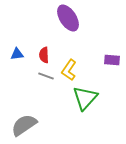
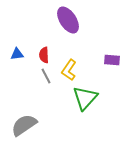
purple ellipse: moved 2 px down
gray line: rotated 42 degrees clockwise
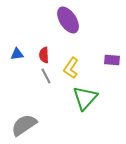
yellow L-shape: moved 2 px right, 2 px up
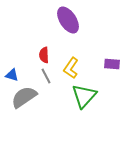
blue triangle: moved 5 px left, 21 px down; rotated 24 degrees clockwise
purple rectangle: moved 4 px down
green triangle: moved 1 px left, 2 px up
gray semicircle: moved 28 px up
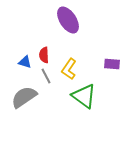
yellow L-shape: moved 2 px left, 1 px down
blue triangle: moved 13 px right, 13 px up
green triangle: rotated 36 degrees counterclockwise
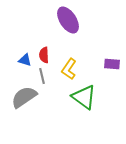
blue triangle: moved 2 px up
gray line: moved 4 px left; rotated 14 degrees clockwise
green triangle: moved 1 px down
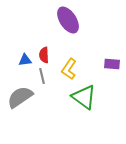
blue triangle: rotated 24 degrees counterclockwise
gray semicircle: moved 4 px left
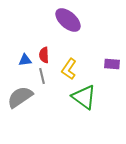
purple ellipse: rotated 16 degrees counterclockwise
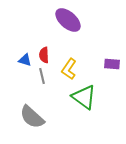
blue triangle: rotated 24 degrees clockwise
gray semicircle: moved 12 px right, 20 px down; rotated 104 degrees counterclockwise
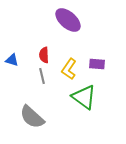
blue triangle: moved 13 px left
purple rectangle: moved 15 px left
